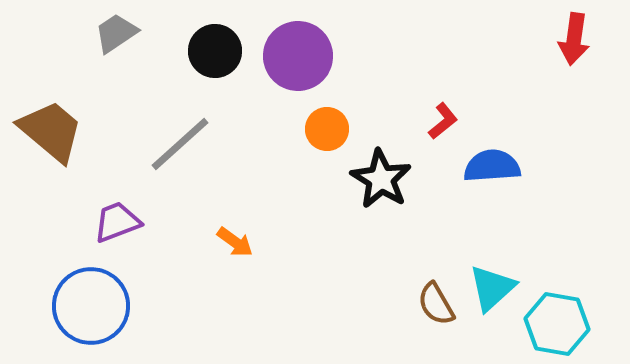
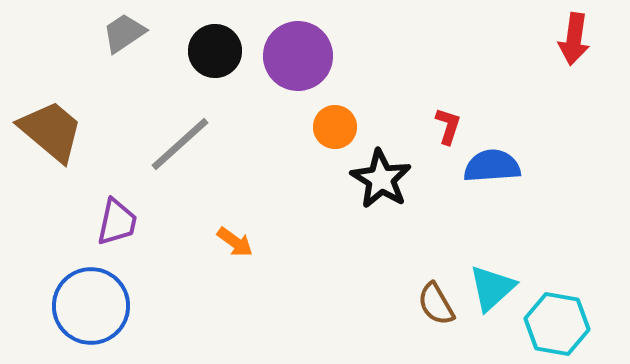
gray trapezoid: moved 8 px right
red L-shape: moved 5 px right, 5 px down; rotated 33 degrees counterclockwise
orange circle: moved 8 px right, 2 px up
purple trapezoid: rotated 123 degrees clockwise
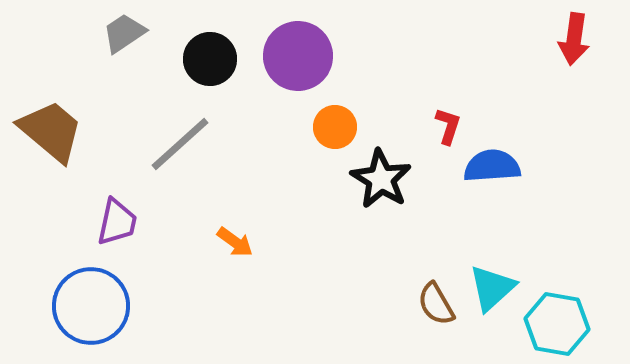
black circle: moved 5 px left, 8 px down
